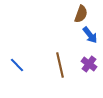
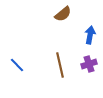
brown semicircle: moved 18 px left; rotated 30 degrees clockwise
blue arrow: rotated 132 degrees counterclockwise
purple cross: rotated 35 degrees clockwise
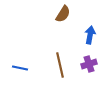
brown semicircle: rotated 18 degrees counterclockwise
blue line: moved 3 px right, 3 px down; rotated 35 degrees counterclockwise
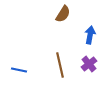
purple cross: rotated 21 degrees counterclockwise
blue line: moved 1 px left, 2 px down
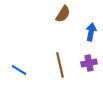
blue arrow: moved 1 px right, 3 px up
purple cross: moved 1 px up; rotated 28 degrees clockwise
blue line: rotated 21 degrees clockwise
